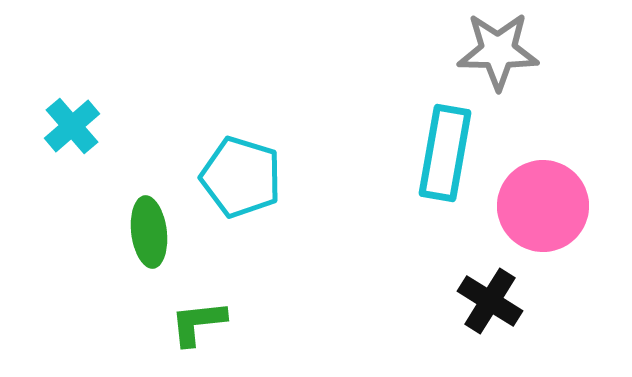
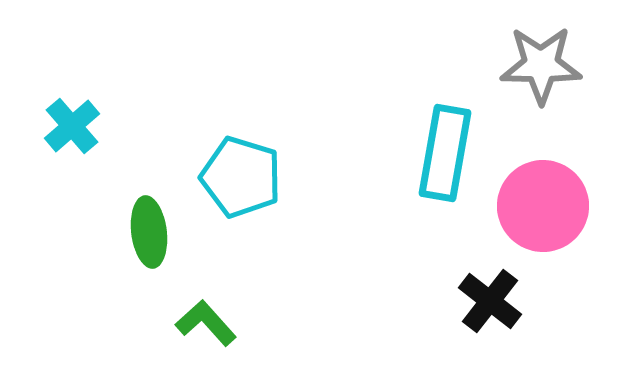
gray star: moved 43 px right, 14 px down
black cross: rotated 6 degrees clockwise
green L-shape: moved 8 px right; rotated 54 degrees clockwise
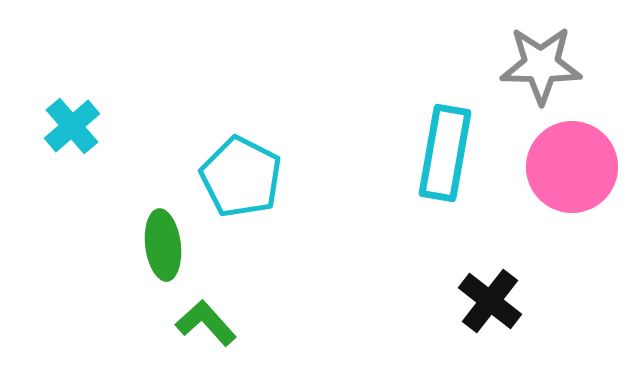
cyan pentagon: rotated 10 degrees clockwise
pink circle: moved 29 px right, 39 px up
green ellipse: moved 14 px right, 13 px down
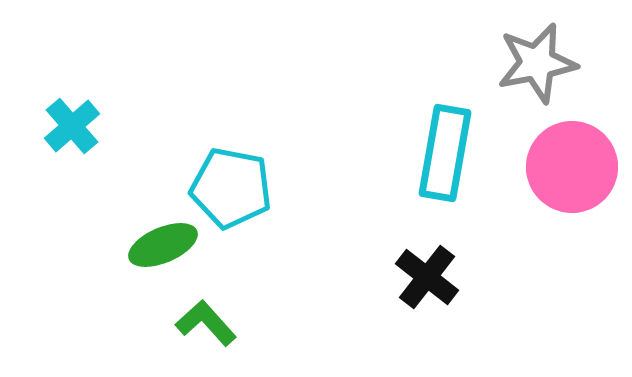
gray star: moved 4 px left, 2 px up; rotated 12 degrees counterclockwise
cyan pentagon: moved 10 px left, 11 px down; rotated 16 degrees counterclockwise
green ellipse: rotated 74 degrees clockwise
black cross: moved 63 px left, 24 px up
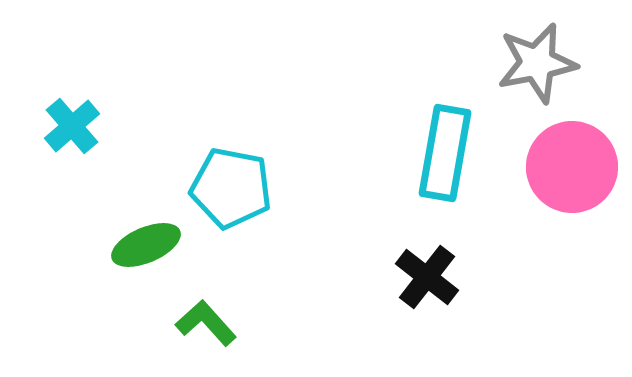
green ellipse: moved 17 px left
